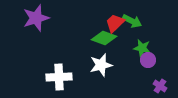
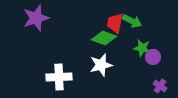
red trapezoid: rotated 35 degrees counterclockwise
purple circle: moved 5 px right, 3 px up
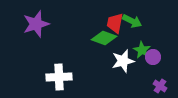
purple star: moved 6 px down
green star: moved 2 px down; rotated 18 degrees clockwise
white star: moved 22 px right, 4 px up
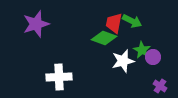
red trapezoid: moved 1 px left
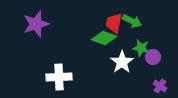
green star: moved 1 px left, 2 px up; rotated 18 degrees counterclockwise
white star: moved 1 px left, 1 px down; rotated 20 degrees counterclockwise
